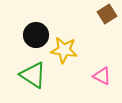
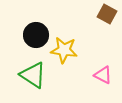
brown square: rotated 30 degrees counterclockwise
pink triangle: moved 1 px right, 1 px up
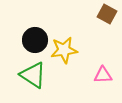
black circle: moved 1 px left, 5 px down
yellow star: rotated 16 degrees counterclockwise
pink triangle: rotated 30 degrees counterclockwise
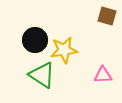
brown square: moved 2 px down; rotated 12 degrees counterclockwise
green triangle: moved 9 px right
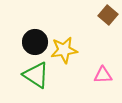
brown square: moved 1 px right, 1 px up; rotated 24 degrees clockwise
black circle: moved 2 px down
green triangle: moved 6 px left
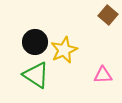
yellow star: rotated 16 degrees counterclockwise
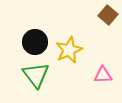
yellow star: moved 5 px right
green triangle: rotated 20 degrees clockwise
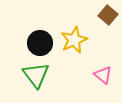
black circle: moved 5 px right, 1 px down
yellow star: moved 5 px right, 10 px up
pink triangle: rotated 42 degrees clockwise
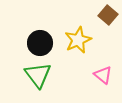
yellow star: moved 4 px right
green triangle: moved 2 px right
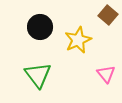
black circle: moved 16 px up
pink triangle: moved 3 px right, 1 px up; rotated 12 degrees clockwise
